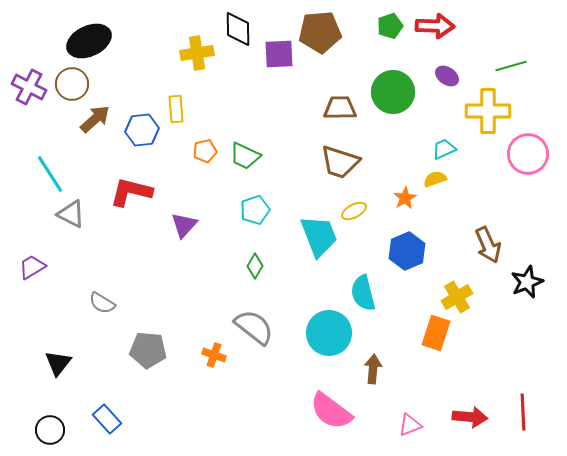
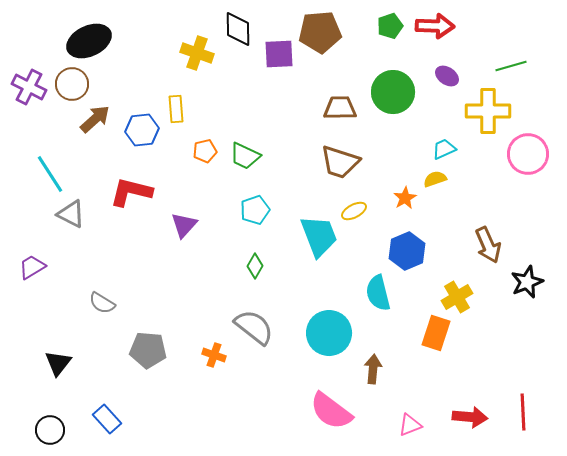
yellow cross at (197, 53): rotated 28 degrees clockwise
cyan semicircle at (363, 293): moved 15 px right
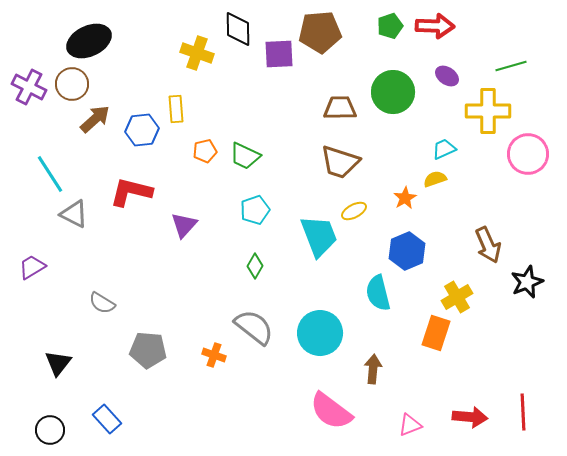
gray triangle at (71, 214): moved 3 px right
cyan circle at (329, 333): moved 9 px left
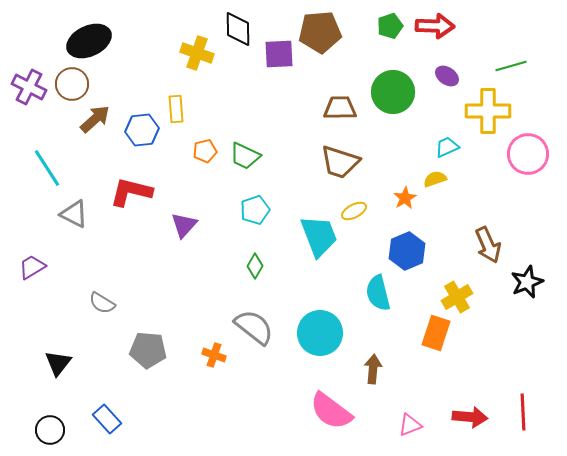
cyan trapezoid at (444, 149): moved 3 px right, 2 px up
cyan line at (50, 174): moved 3 px left, 6 px up
